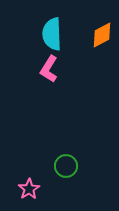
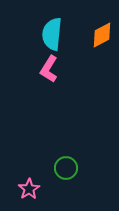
cyan semicircle: rotated 8 degrees clockwise
green circle: moved 2 px down
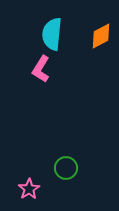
orange diamond: moved 1 px left, 1 px down
pink L-shape: moved 8 px left
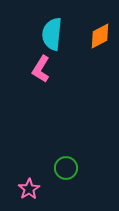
orange diamond: moved 1 px left
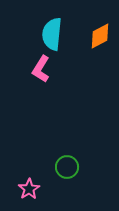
green circle: moved 1 px right, 1 px up
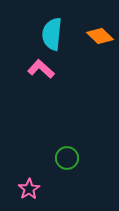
orange diamond: rotated 72 degrees clockwise
pink L-shape: rotated 100 degrees clockwise
green circle: moved 9 px up
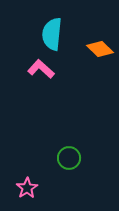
orange diamond: moved 13 px down
green circle: moved 2 px right
pink star: moved 2 px left, 1 px up
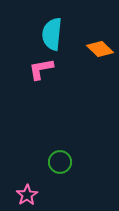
pink L-shape: rotated 52 degrees counterclockwise
green circle: moved 9 px left, 4 px down
pink star: moved 7 px down
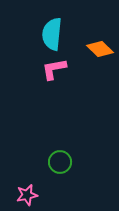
pink L-shape: moved 13 px right
pink star: rotated 20 degrees clockwise
